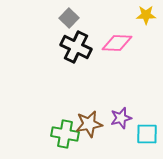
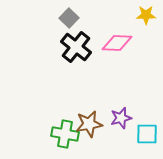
black cross: rotated 12 degrees clockwise
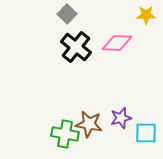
gray square: moved 2 px left, 4 px up
brown star: rotated 20 degrees clockwise
cyan square: moved 1 px left, 1 px up
